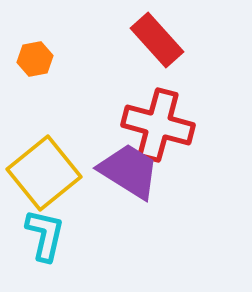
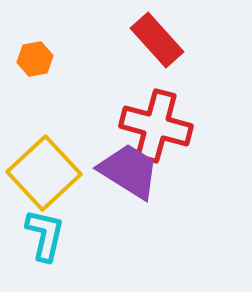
red cross: moved 2 px left, 1 px down
yellow square: rotated 4 degrees counterclockwise
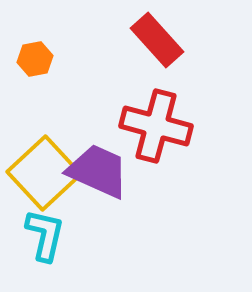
purple trapezoid: moved 31 px left; rotated 8 degrees counterclockwise
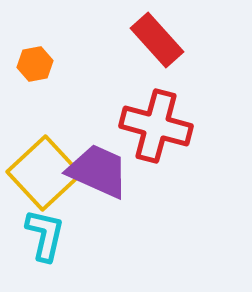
orange hexagon: moved 5 px down
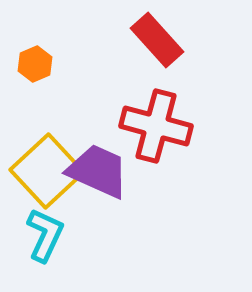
orange hexagon: rotated 12 degrees counterclockwise
yellow square: moved 3 px right, 2 px up
cyan L-shape: rotated 12 degrees clockwise
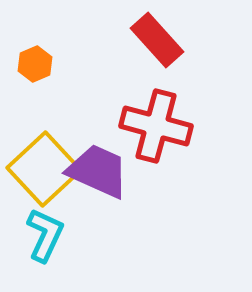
yellow square: moved 3 px left, 2 px up
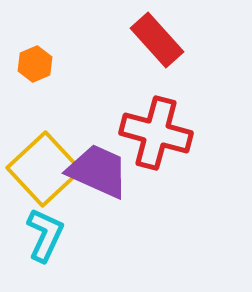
red cross: moved 7 px down
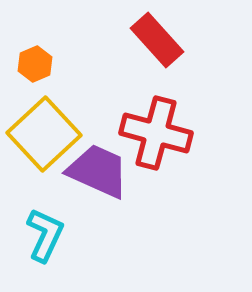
yellow square: moved 35 px up
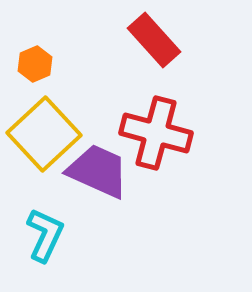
red rectangle: moved 3 px left
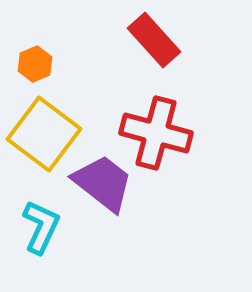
yellow square: rotated 10 degrees counterclockwise
purple trapezoid: moved 5 px right, 12 px down; rotated 14 degrees clockwise
cyan L-shape: moved 4 px left, 8 px up
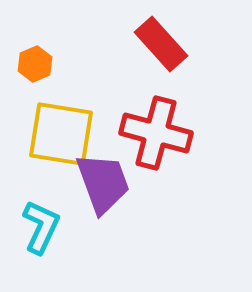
red rectangle: moved 7 px right, 4 px down
yellow square: moved 17 px right; rotated 28 degrees counterclockwise
purple trapezoid: rotated 32 degrees clockwise
